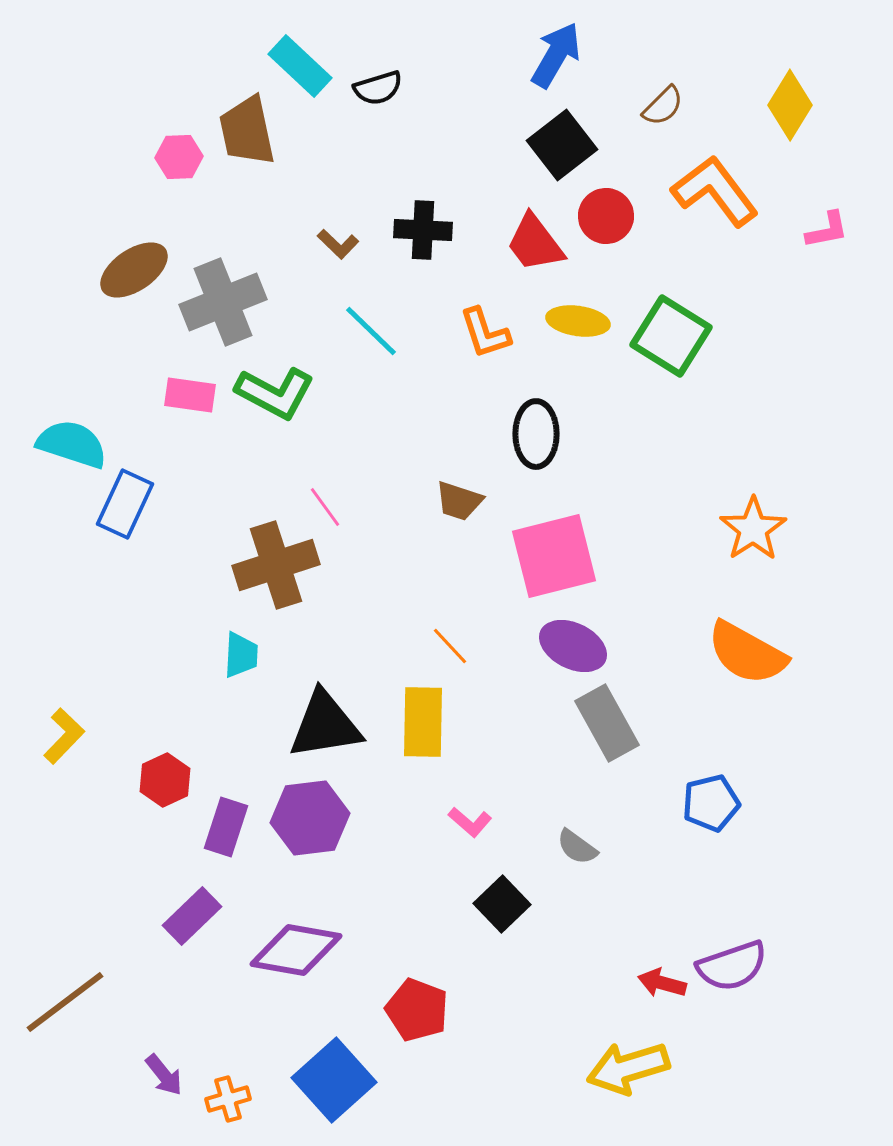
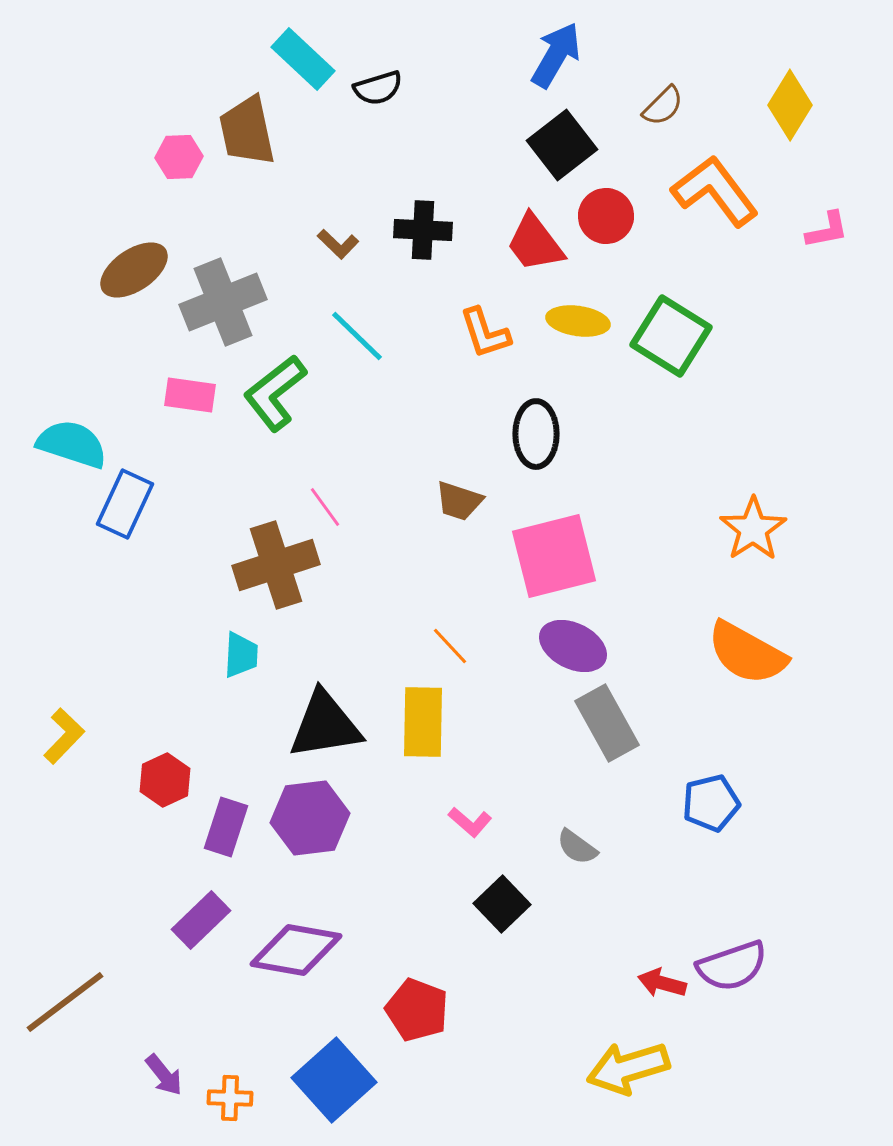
cyan rectangle at (300, 66): moved 3 px right, 7 px up
cyan line at (371, 331): moved 14 px left, 5 px down
green L-shape at (275, 393): rotated 114 degrees clockwise
purple rectangle at (192, 916): moved 9 px right, 4 px down
orange cross at (228, 1099): moved 2 px right, 1 px up; rotated 18 degrees clockwise
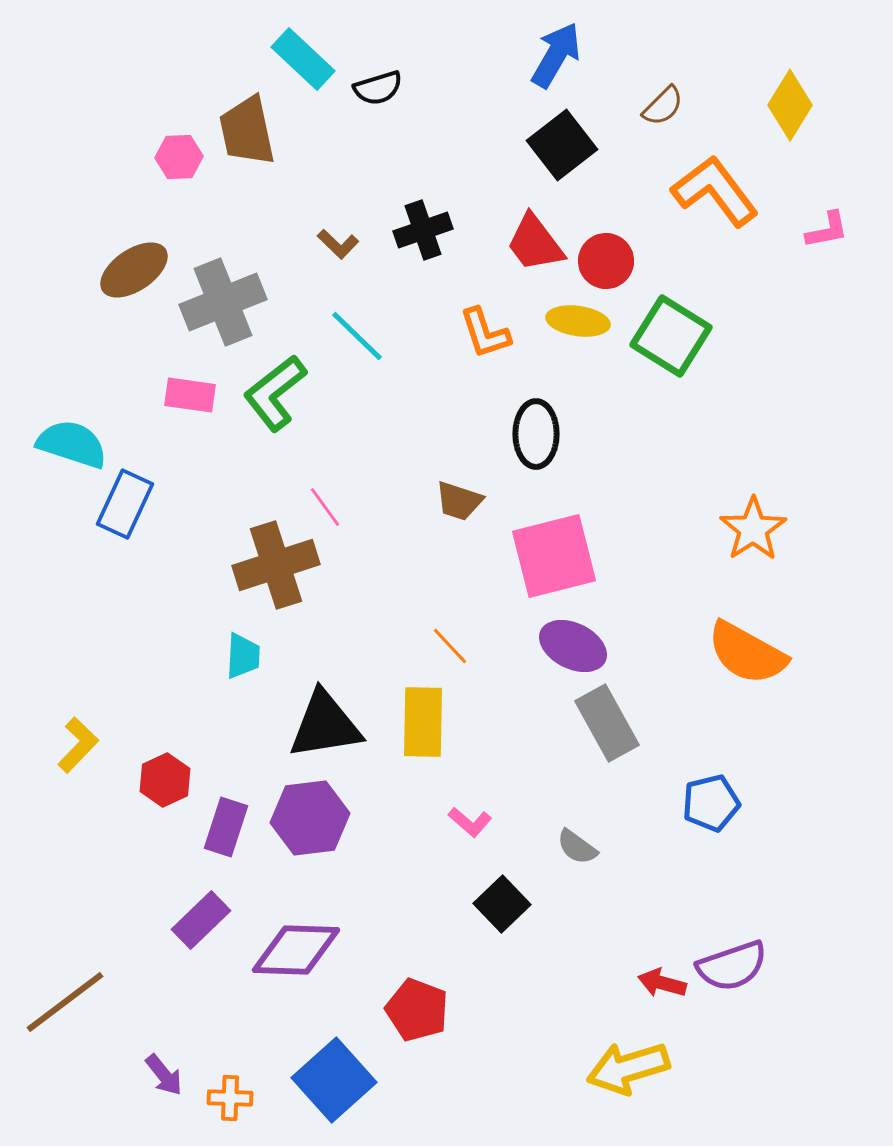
red circle at (606, 216): moved 45 px down
black cross at (423, 230): rotated 22 degrees counterclockwise
cyan trapezoid at (241, 655): moved 2 px right, 1 px down
yellow L-shape at (64, 736): moved 14 px right, 9 px down
purple diamond at (296, 950): rotated 8 degrees counterclockwise
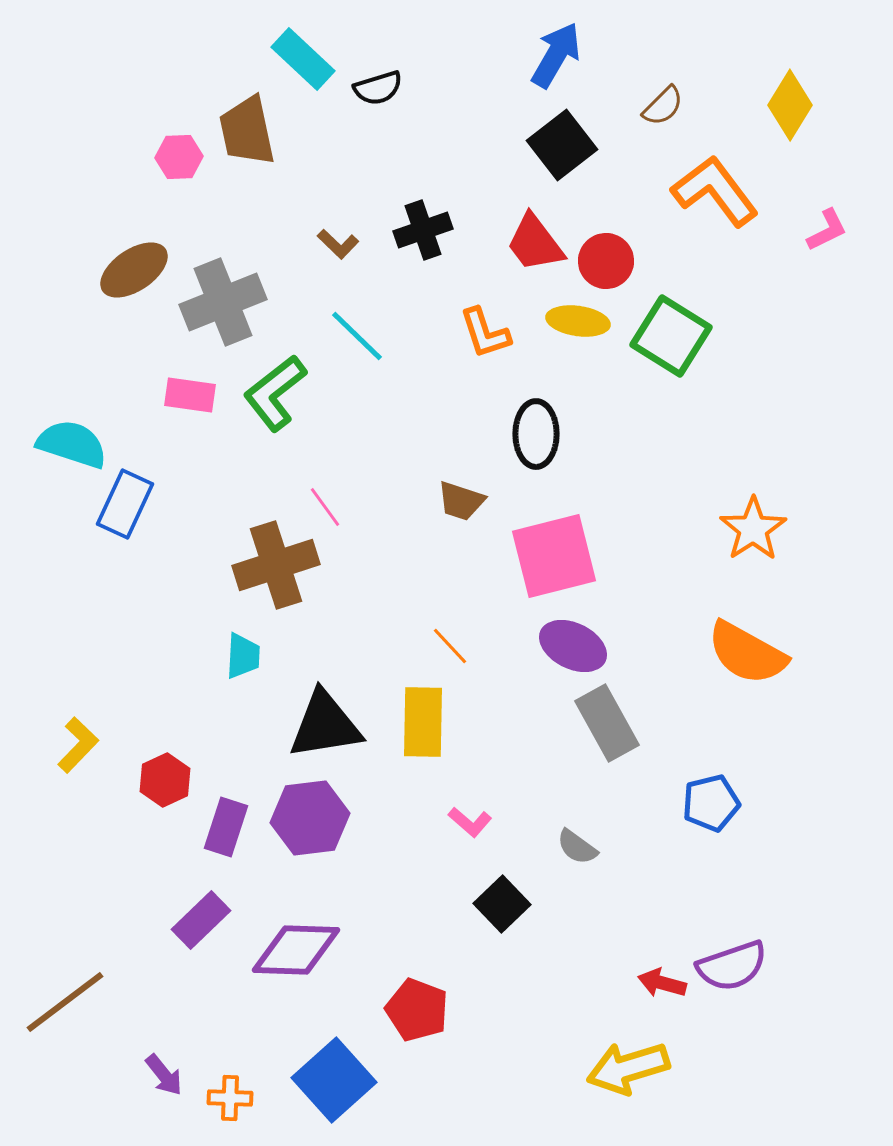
pink L-shape at (827, 230): rotated 15 degrees counterclockwise
brown trapezoid at (459, 501): moved 2 px right
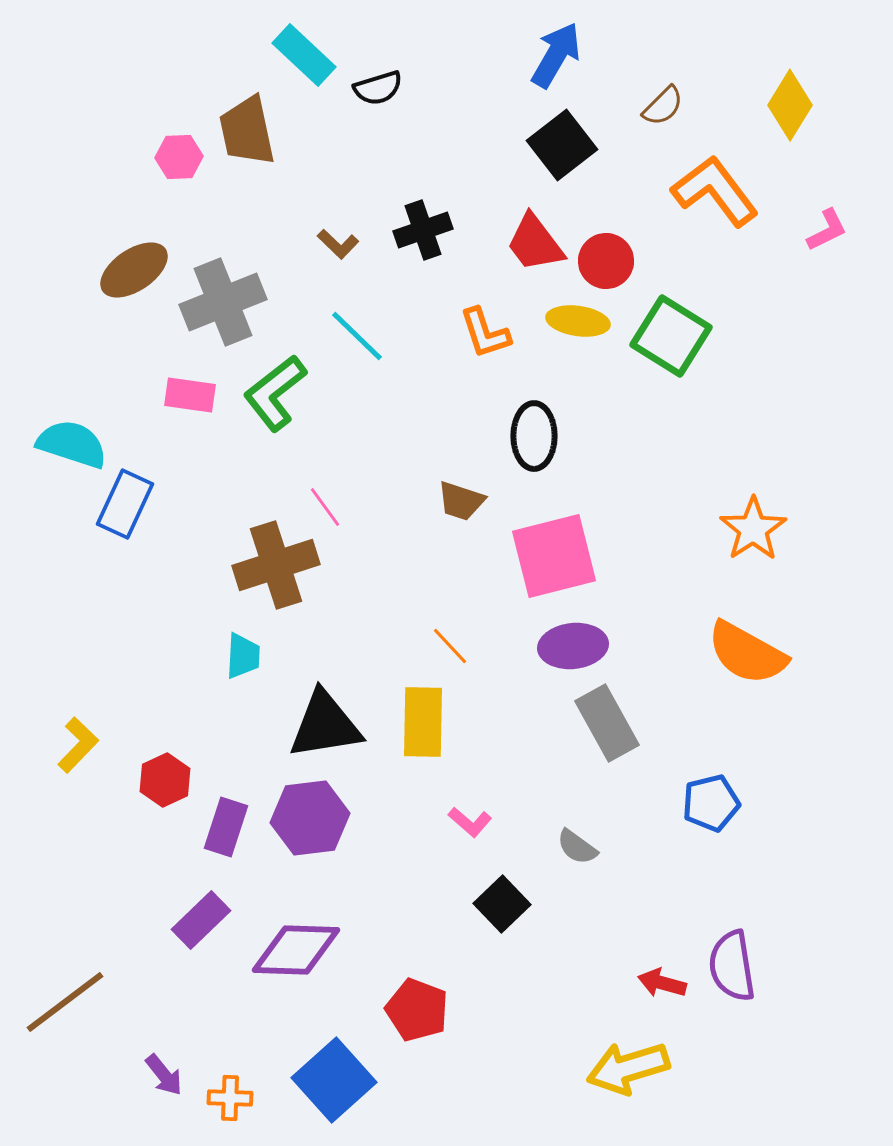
cyan rectangle at (303, 59): moved 1 px right, 4 px up
black ellipse at (536, 434): moved 2 px left, 2 px down
purple ellipse at (573, 646): rotated 32 degrees counterclockwise
purple semicircle at (732, 966): rotated 100 degrees clockwise
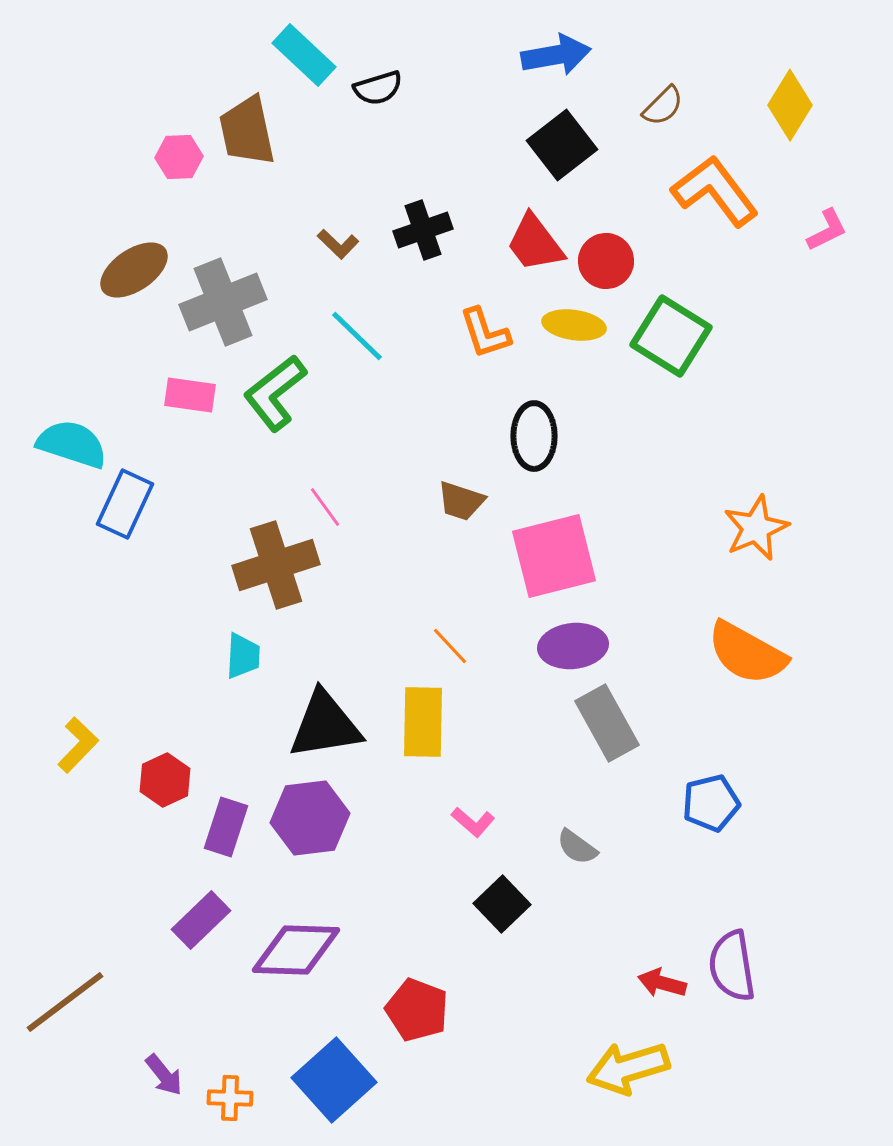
blue arrow at (556, 55): rotated 50 degrees clockwise
yellow ellipse at (578, 321): moved 4 px left, 4 px down
orange star at (753, 529): moved 3 px right, 1 px up; rotated 10 degrees clockwise
pink L-shape at (470, 822): moved 3 px right
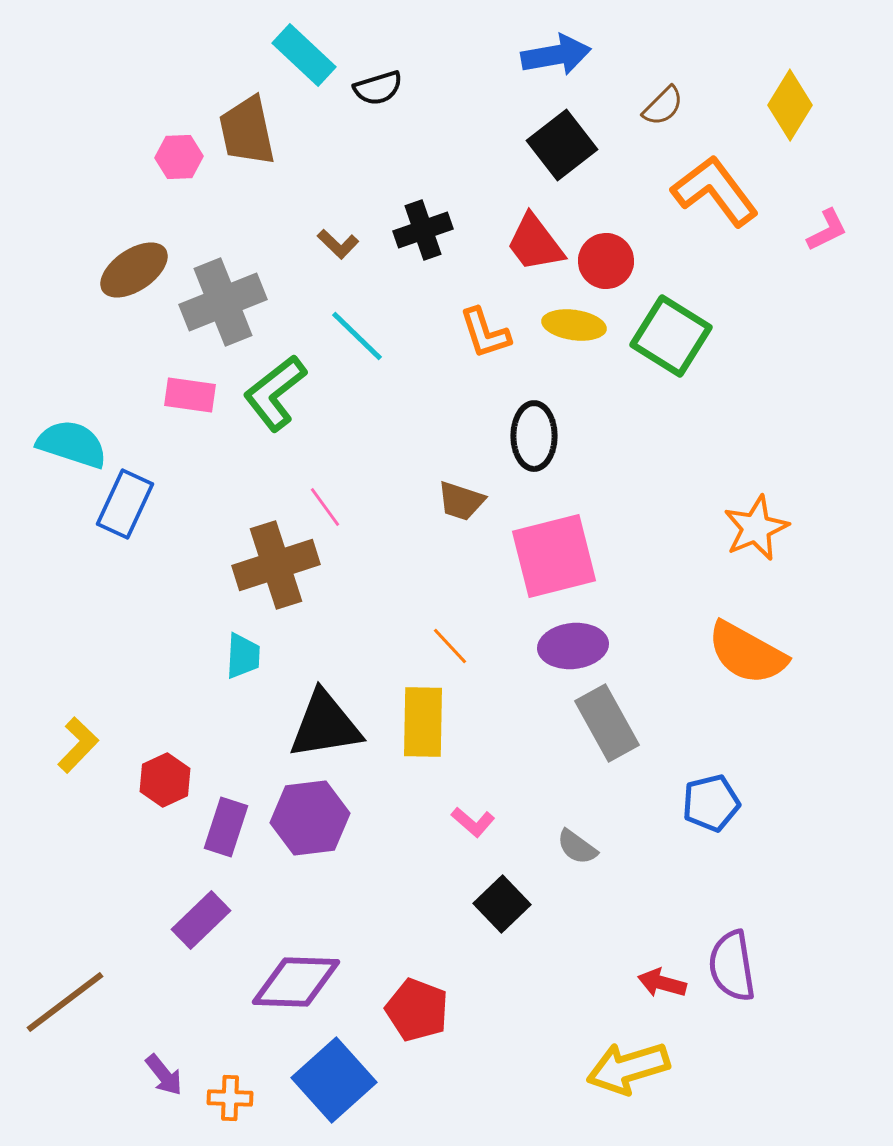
purple diamond at (296, 950): moved 32 px down
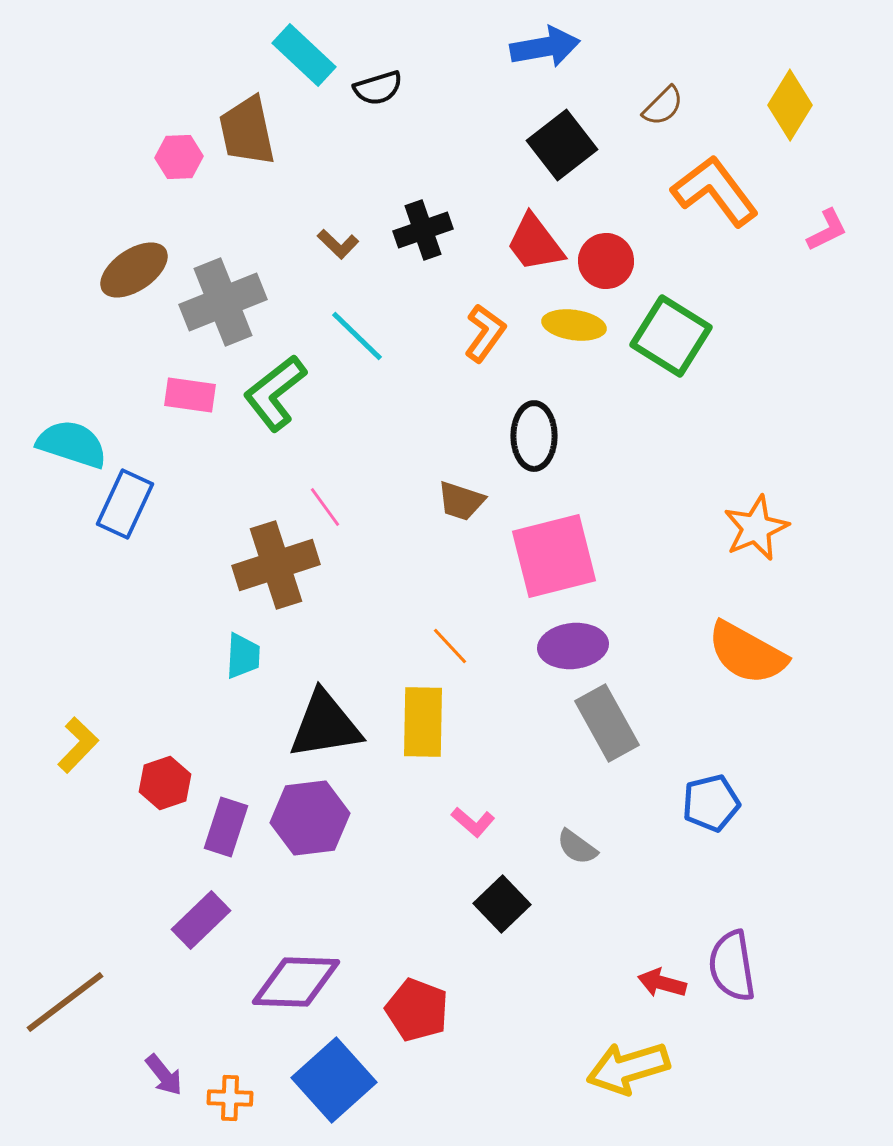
blue arrow at (556, 55): moved 11 px left, 8 px up
orange L-shape at (485, 333): rotated 126 degrees counterclockwise
red hexagon at (165, 780): moved 3 px down; rotated 6 degrees clockwise
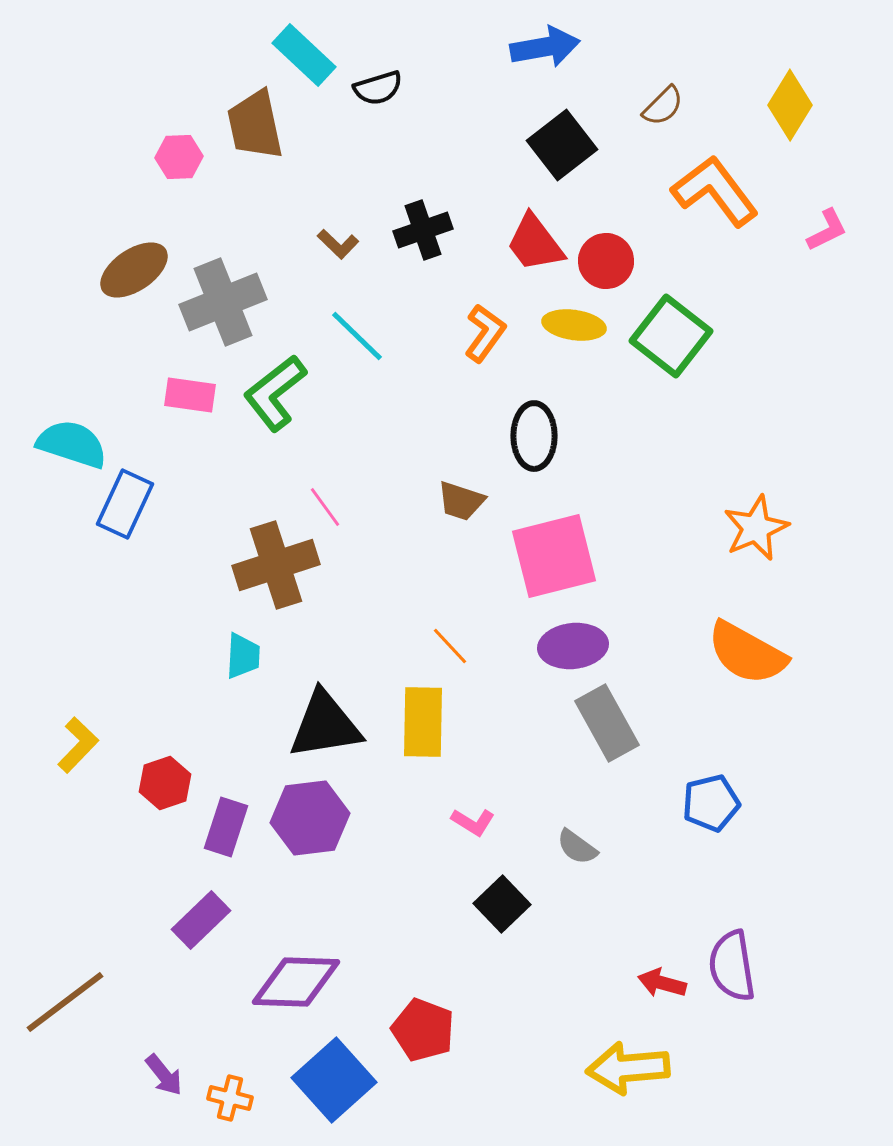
brown trapezoid at (247, 131): moved 8 px right, 6 px up
green square at (671, 336): rotated 6 degrees clockwise
pink L-shape at (473, 822): rotated 9 degrees counterclockwise
red pentagon at (417, 1010): moved 6 px right, 20 px down
yellow arrow at (628, 1068): rotated 12 degrees clockwise
orange cross at (230, 1098): rotated 12 degrees clockwise
